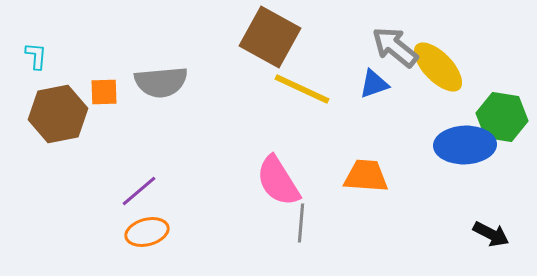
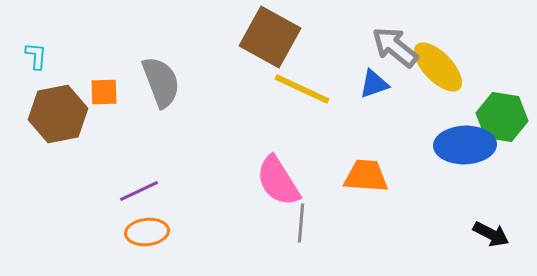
gray semicircle: rotated 106 degrees counterclockwise
purple line: rotated 15 degrees clockwise
orange ellipse: rotated 9 degrees clockwise
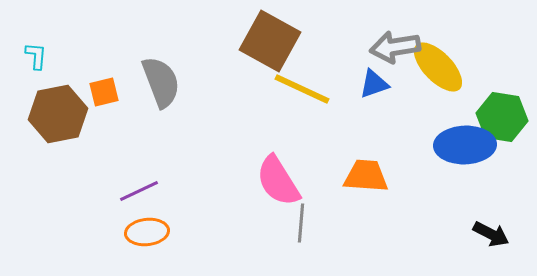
brown square: moved 4 px down
gray arrow: rotated 48 degrees counterclockwise
orange square: rotated 12 degrees counterclockwise
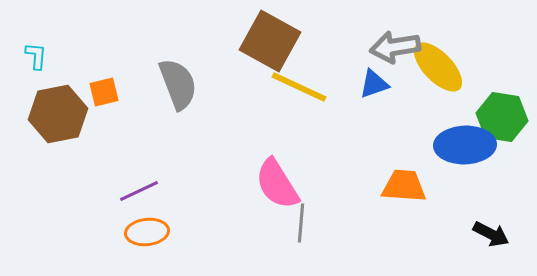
gray semicircle: moved 17 px right, 2 px down
yellow line: moved 3 px left, 2 px up
orange trapezoid: moved 38 px right, 10 px down
pink semicircle: moved 1 px left, 3 px down
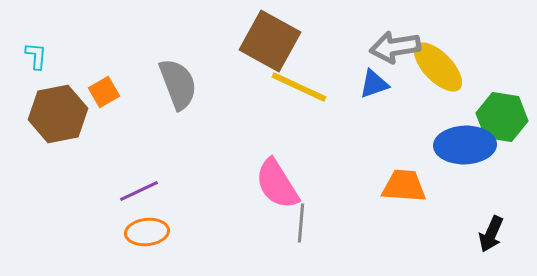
orange square: rotated 16 degrees counterclockwise
black arrow: rotated 87 degrees clockwise
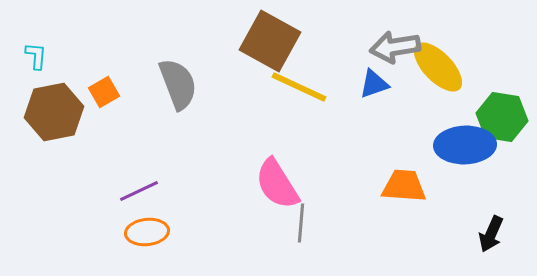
brown hexagon: moved 4 px left, 2 px up
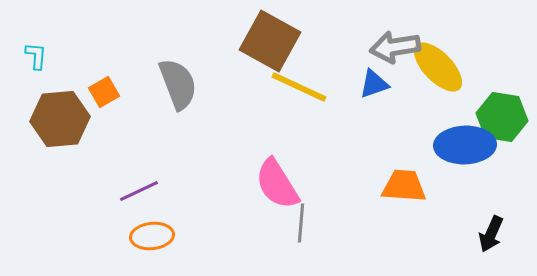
brown hexagon: moved 6 px right, 7 px down; rotated 6 degrees clockwise
orange ellipse: moved 5 px right, 4 px down
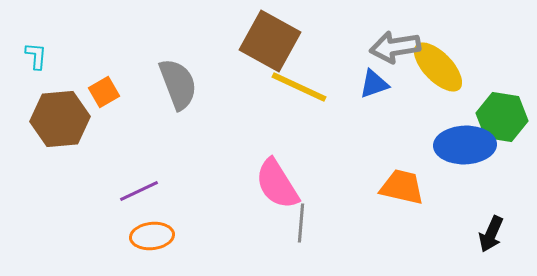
orange trapezoid: moved 2 px left, 1 px down; rotated 9 degrees clockwise
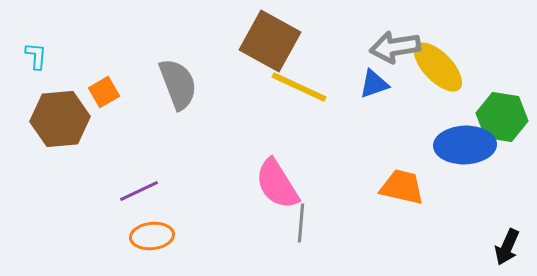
black arrow: moved 16 px right, 13 px down
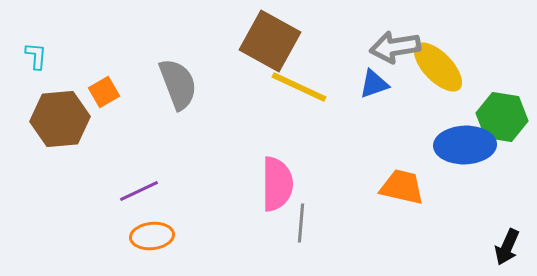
pink semicircle: rotated 148 degrees counterclockwise
